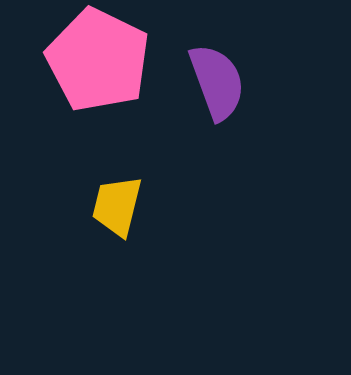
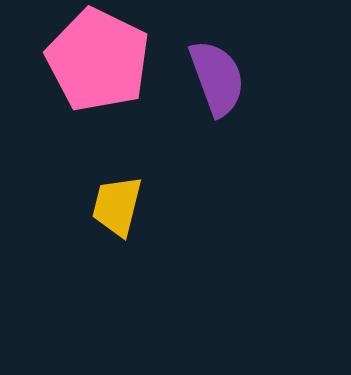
purple semicircle: moved 4 px up
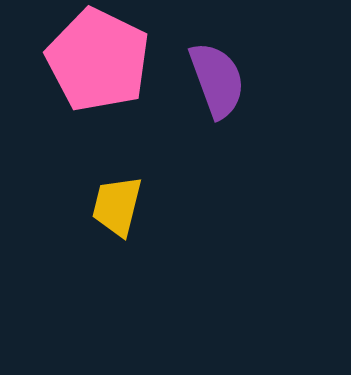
purple semicircle: moved 2 px down
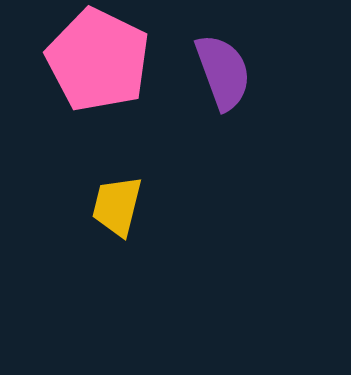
purple semicircle: moved 6 px right, 8 px up
